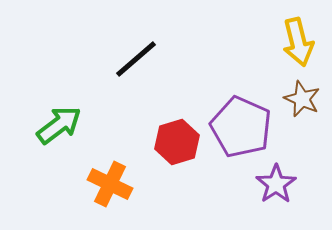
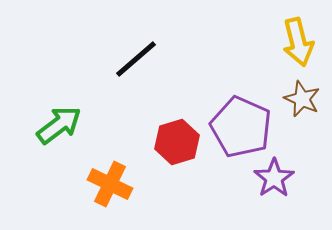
purple star: moved 2 px left, 6 px up
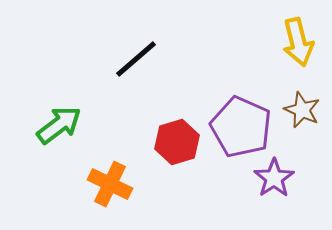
brown star: moved 11 px down
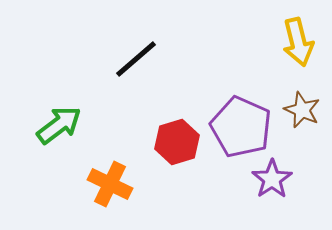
purple star: moved 2 px left, 1 px down
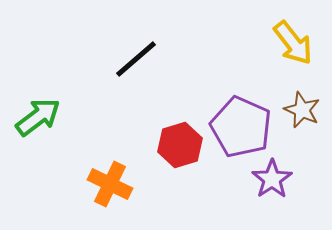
yellow arrow: moved 5 px left, 1 px down; rotated 24 degrees counterclockwise
green arrow: moved 21 px left, 8 px up
red hexagon: moved 3 px right, 3 px down
